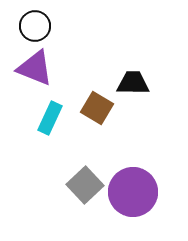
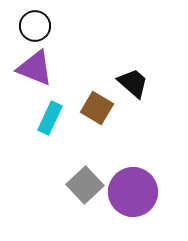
black trapezoid: rotated 40 degrees clockwise
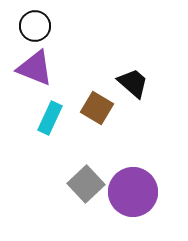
gray square: moved 1 px right, 1 px up
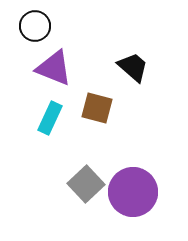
purple triangle: moved 19 px right
black trapezoid: moved 16 px up
brown square: rotated 16 degrees counterclockwise
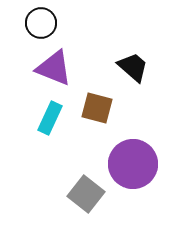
black circle: moved 6 px right, 3 px up
gray square: moved 10 px down; rotated 9 degrees counterclockwise
purple circle: moved 28 px up
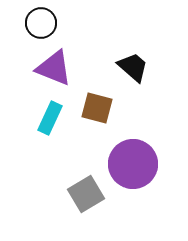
gray square: rotated 21 degrees clockwise
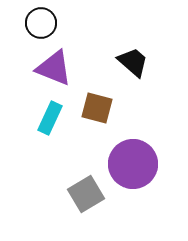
black trapezoid: moved 5 px up
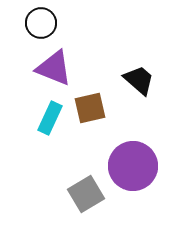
black trapezoid: moved 6 px right, 18 px down
brown square: moved 7 px left; rotated 28 degrees counterclockwise
purple circle: moved 2 px down
